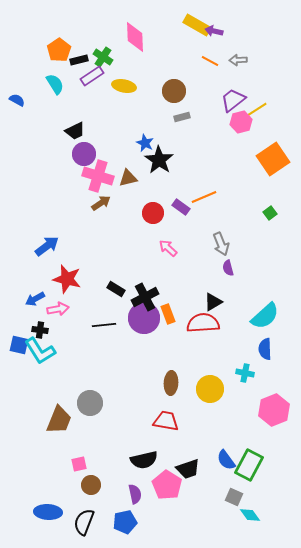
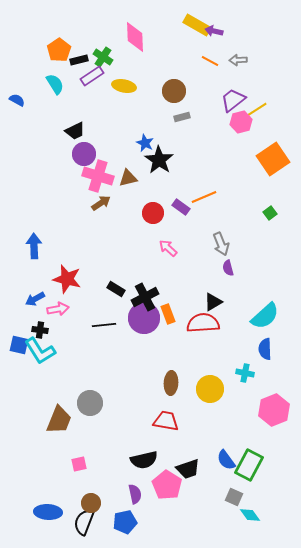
blue arrow at (47, 246): moved 13 px left; rotated 55 degrees counterclockwise
brown circle at (91, 485): moved 18 px down
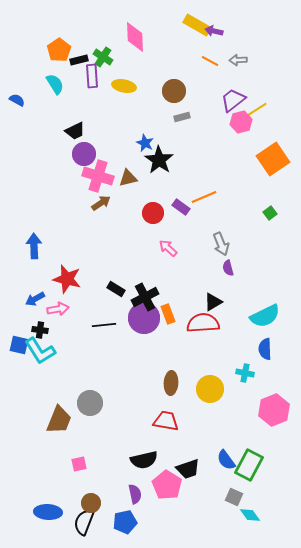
purple rectangle at (92, 76): rotated 60 degrees counterclockwise
cyan semicircle at (265, 316): rotated 16 degrees clockwise
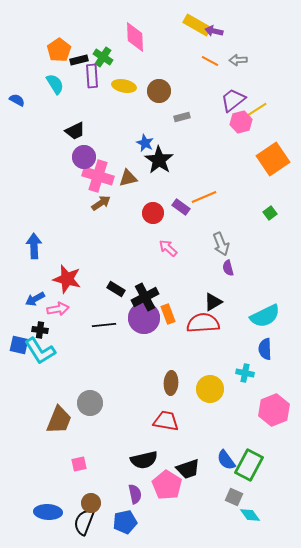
brown circle at (174, 91): moved 15 px left
purple circle at (84, 154): moved 3 px down
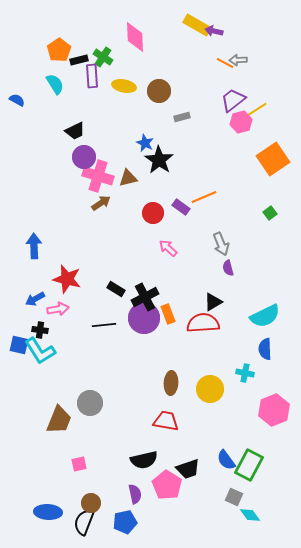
orange line at (210, 61): moved 15 px right, 2 px down
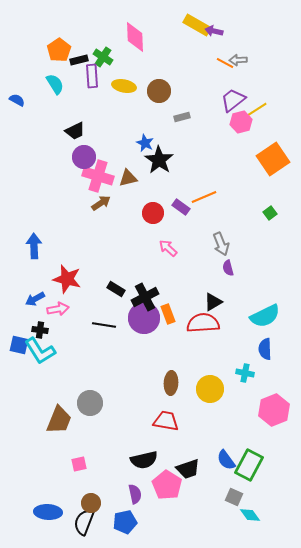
black line at (104, 325): rotated 15 degrees clockwise
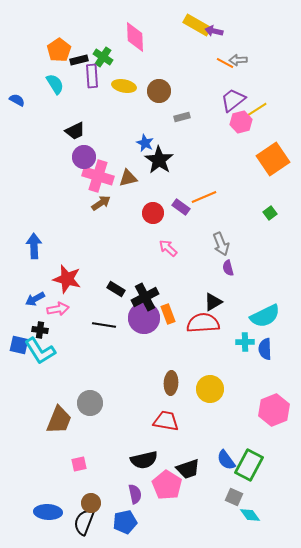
cyan cross at (245, 373): moved 31 px up; rotated 12 degrees counterclockwise
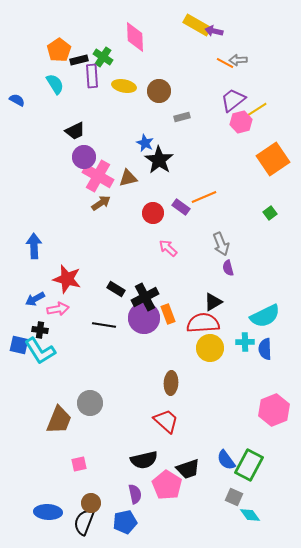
pink cross at (98, 176): rotated 12 degrees clockwise
yellow circle at (210, 389): moved 41 px up
red trapezoid at (166, 421): rotated 32 degrees clockwise
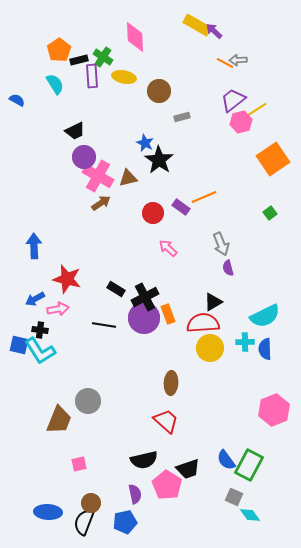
purple arrow at (214, 31): rotated 30 degrees clockwise
yellow ellipse at (124, 86): moved 9 px up
gray circle at (90, 403): moved 2 px left, 2 px up
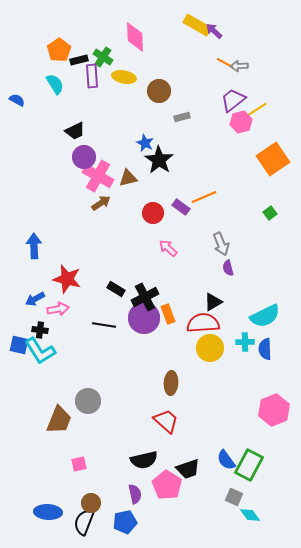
gray arrow at (238, 60): moved 1 px right, 6 px down
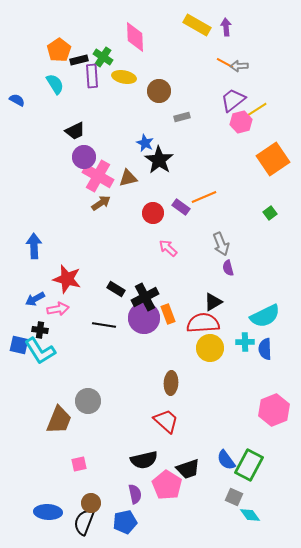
purple arrow at (214, 31): moved 12 px right, 4 px up; rotated 42 degrees clockwise
